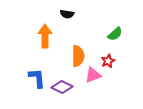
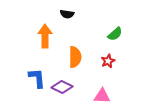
orange semicircle: moved 3 px left, 1 px down
pink triangle: moved 9 px right, 21 px down; rotated 24 degrees clockwise
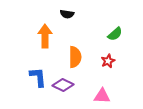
blue L-shape: moved 1 px right, 1 px up
purple diamond: moved 1 px right, 2 px up
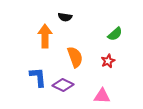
black semicircle: moved 2 px left, 3 px down
orange semicircle: rotated 20 degrees counterclockwise
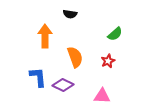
black semicircle: moved 5 px right, 3 px up
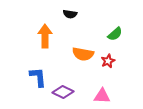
orange semicircle: moved 8 px right, 3 px up; rotated 120 degrees clockwise
purple diamond: moved 7 px down
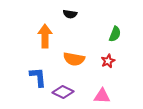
green semicircle: rotated 28 degrees counterclockwise
orange semicircle: moved 9 px left, 5 px down
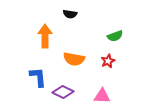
green semicircle: moved 2 px down; rotated 49 degrees clockwise
